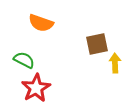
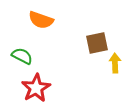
orange semicircle: moved 3 px up
brown square: moved 1 px up
green semicircle: moved 2 px left, 4 px up
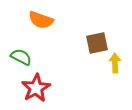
green semicircle: moved 1 px left, 1 px down
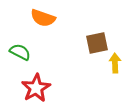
orange semicircle: moved 2 px right, 2 px up
green semicircle: moved 1 px left, 5 px up
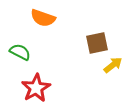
yellow arrow: moved 2 px left, 2 px down; rotated 54 degrees clockwise
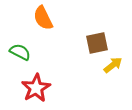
orange semicircle: rotated 45 degrees clockwise
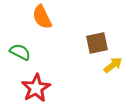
orange semicircle: moved 1 px left, 1 px up
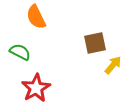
orange semicircle: moved 6 px left
brown square: moved 2 px left
yellow arrow: rotated 12 degrees counterclockwise
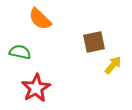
orange semicircle: moved 4 px right, 2 px down; rotated 20 degrees counterclockwise
brown square: moved 1 px left, 1 px up
green semicircle: rotated 15 degrees counterclockwise
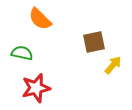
green semicircle: moved 2 px right, 1 px down
red star: rotated 16 degrees clockwise
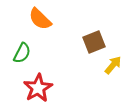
brown square: rotated 10 degrees counterclockwise
green semicircle: rotated 105 degrees clockwise
red star: moved 2 px right; rotated 16 degrees counterclockwise
